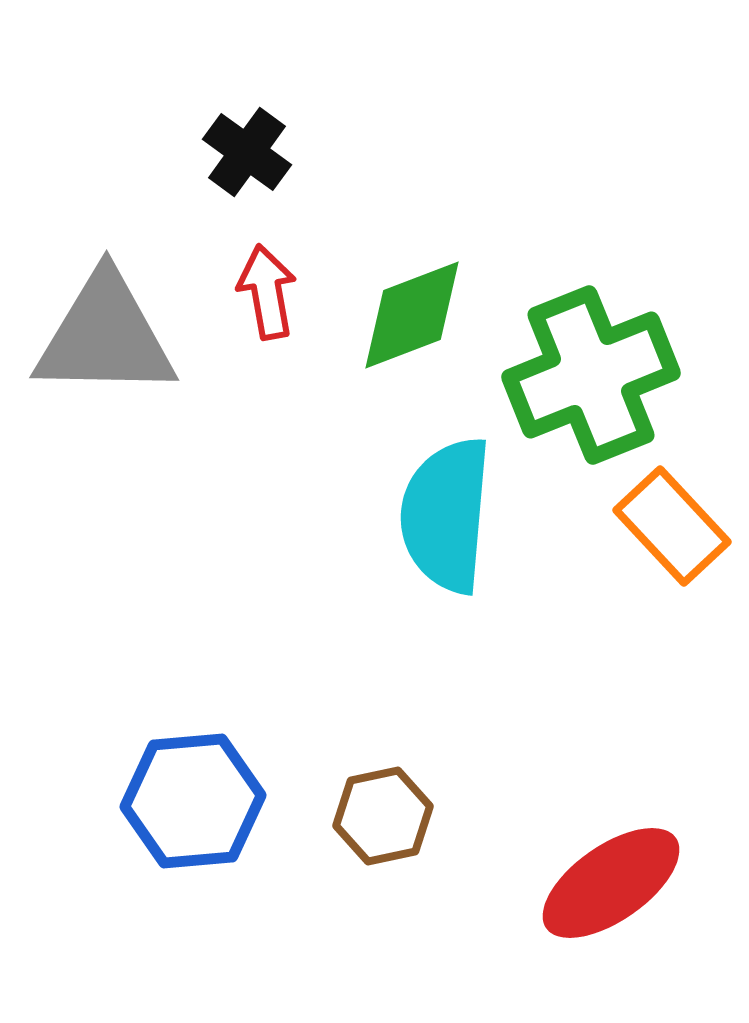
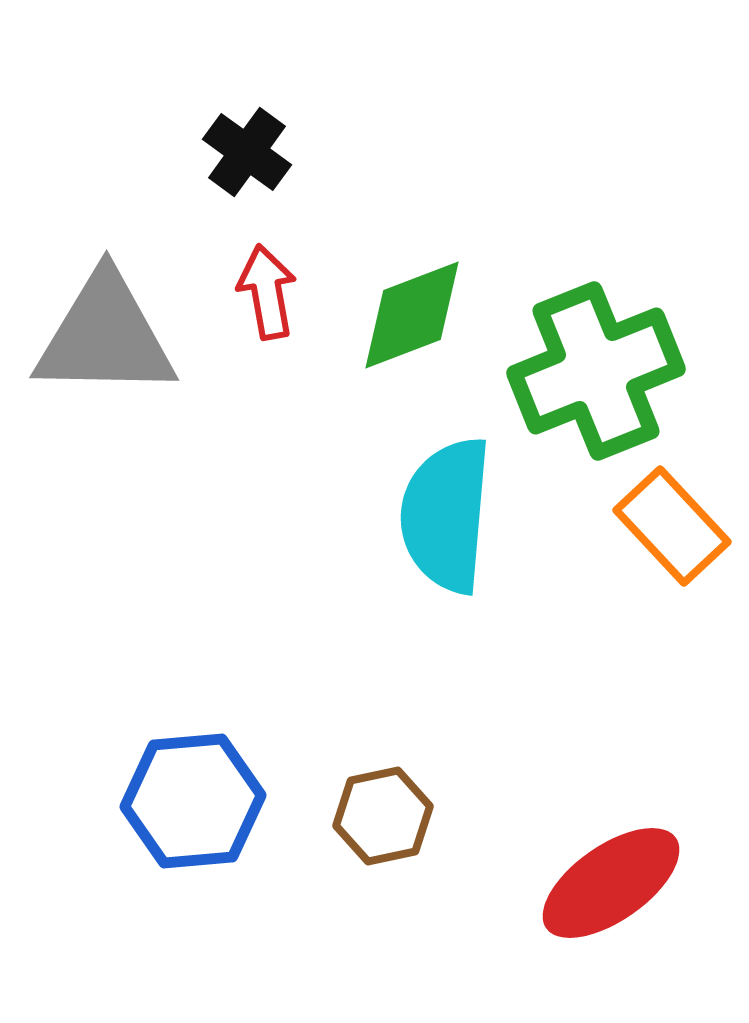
green cross: moved 5 px right, 4 px up
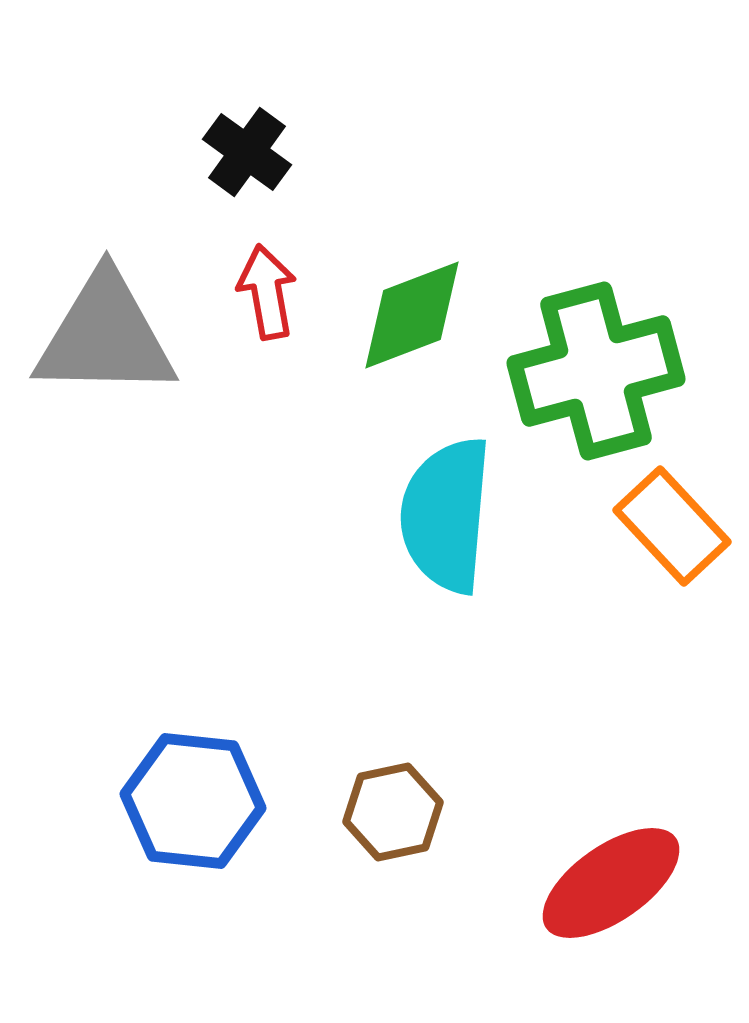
green cross: rotated 7 degrees clockwise
blue hexagon: rotated 11 degrees clockwise
brown hexagon: moved 10 px right, 4 px up
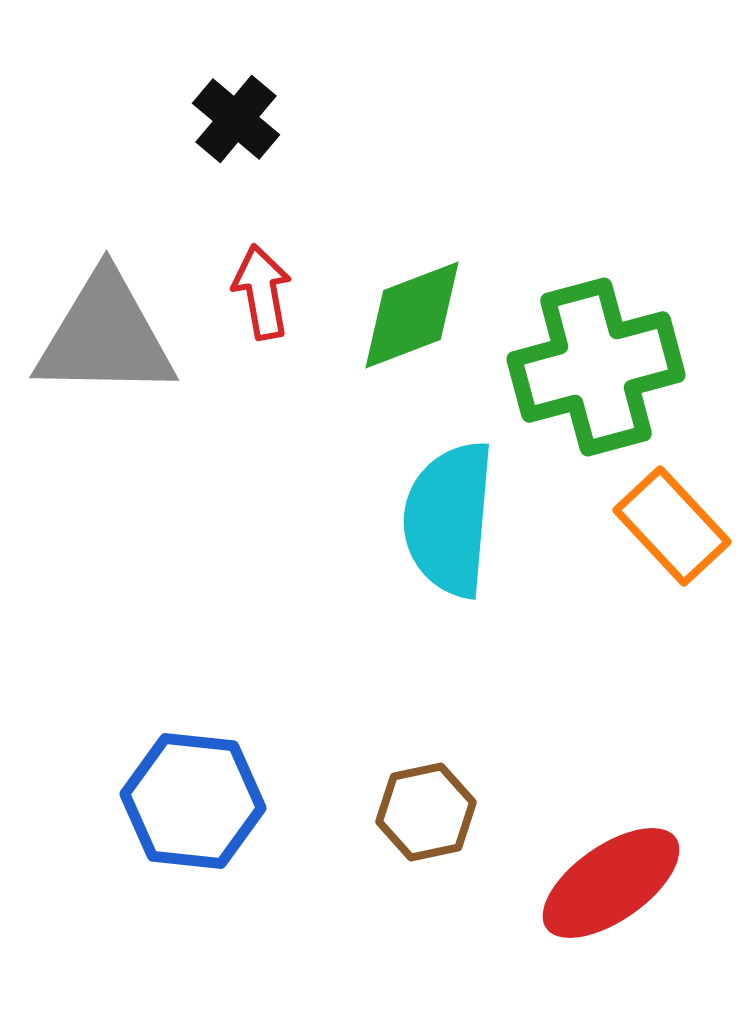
black cross: moved 11 px left, 33 px up; rotated 4 degrees clockwise
red arrow: moved 5 px left
green cross: moved 4 px up
cyan semicircle: moved 3 px right, 4 px down
brown hexagon: moved 33 px right
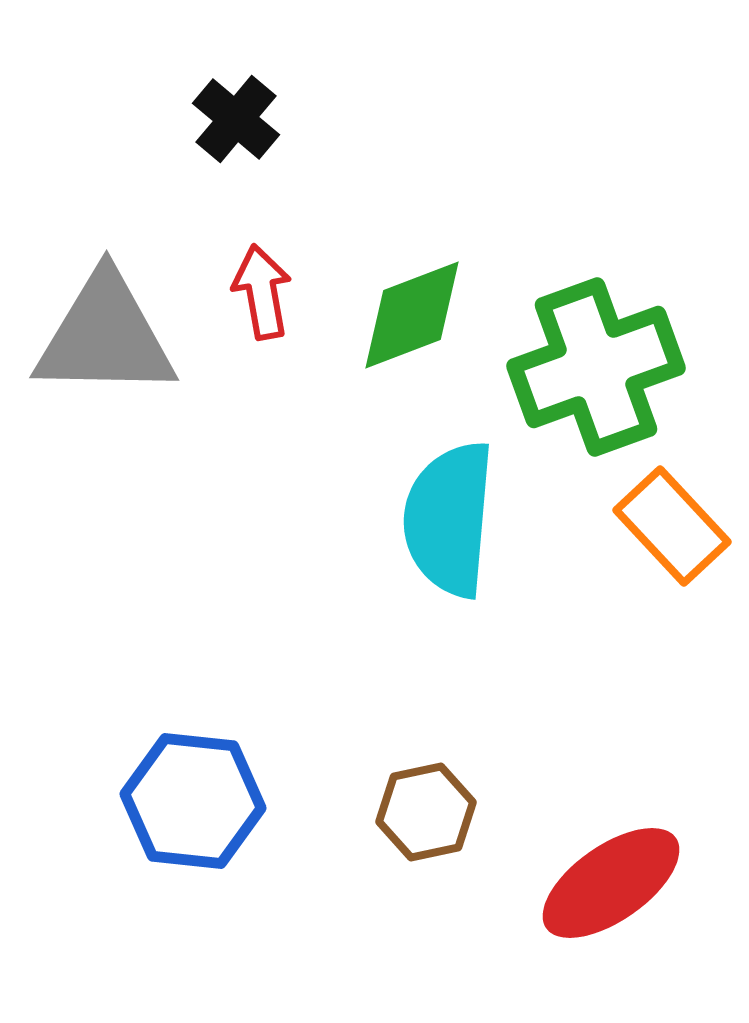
green cross: rotated 5 degrees counterclockwise
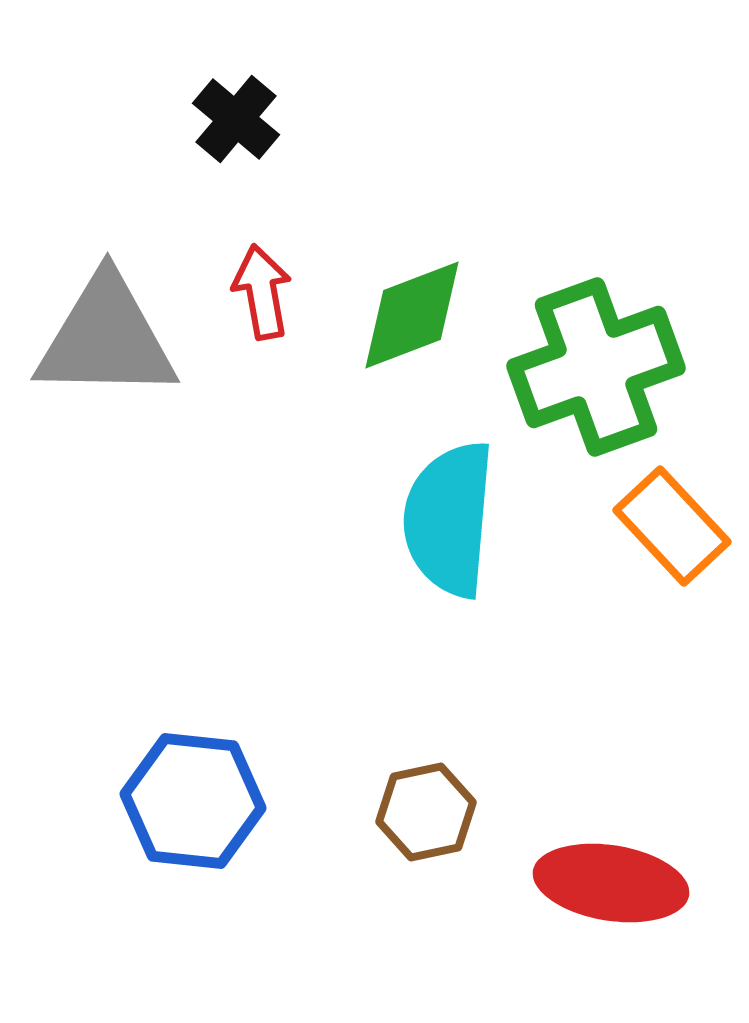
gray triangle: moved 1 px right, 2 px down
red ellipse: rotated 44 degrees clockwise
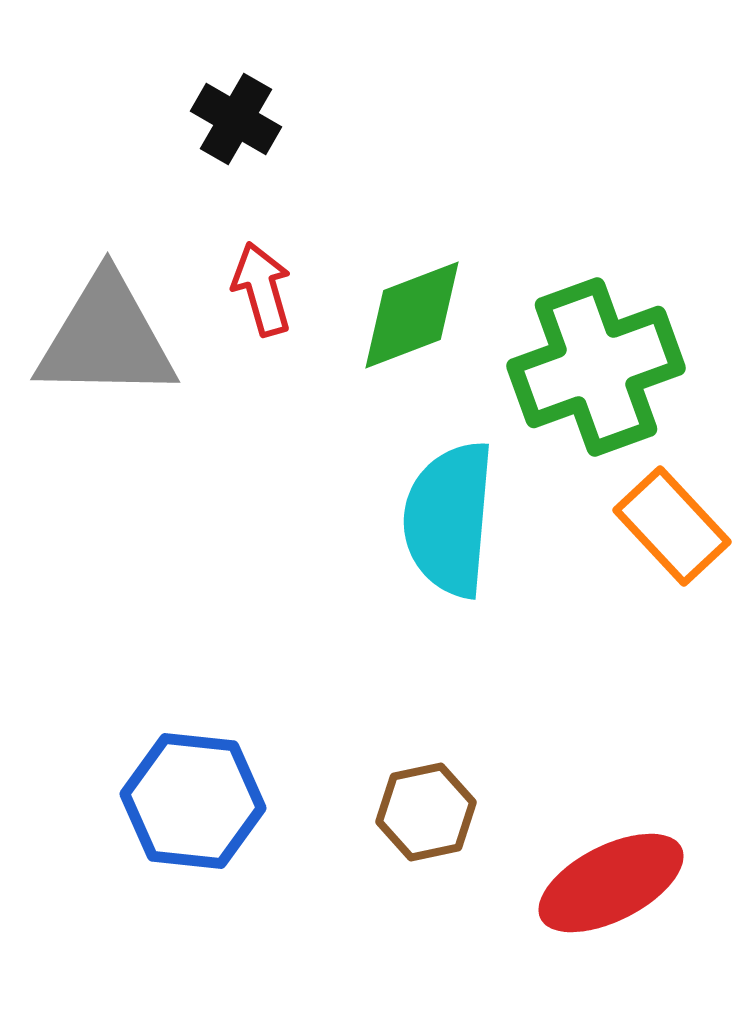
black cross: rotated 10 degrees counterclockwise
red arrow: moved 3 px up; rotated 6 degrees counterclockwise
red ellipse: rotated 36 degrees counterclockwise
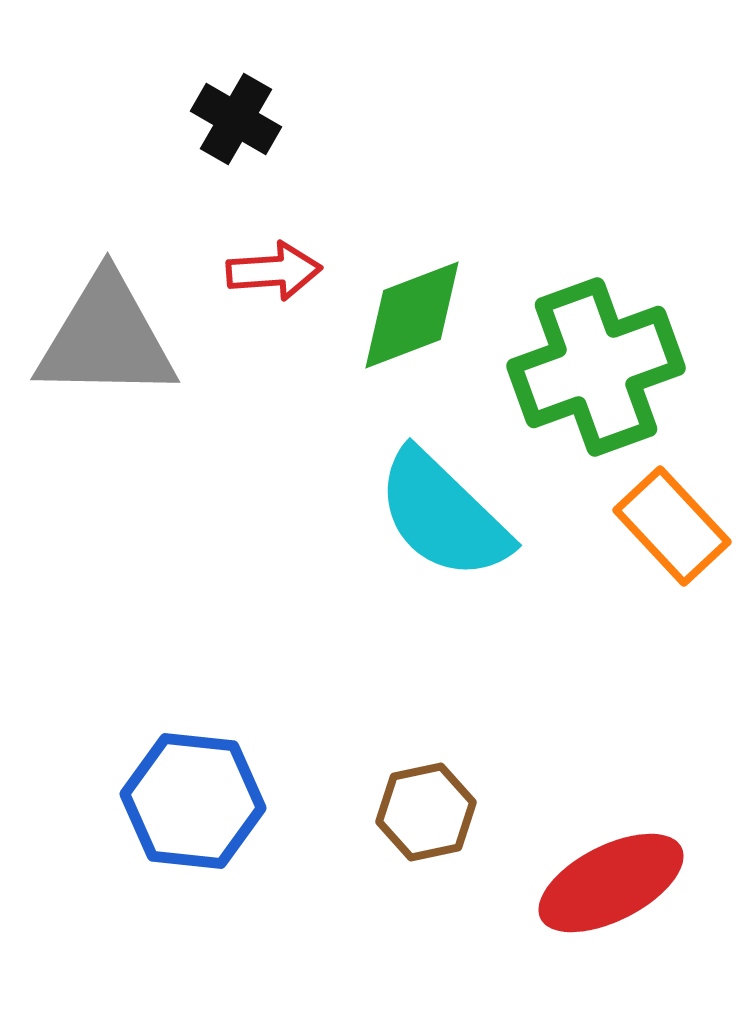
red arrow: moved 12 px right, 18 px up; rotated 102 degrees clockwise
cyan semicircle: moved 6 px left, 4 px up; rotated 51 degrees counterclockwise
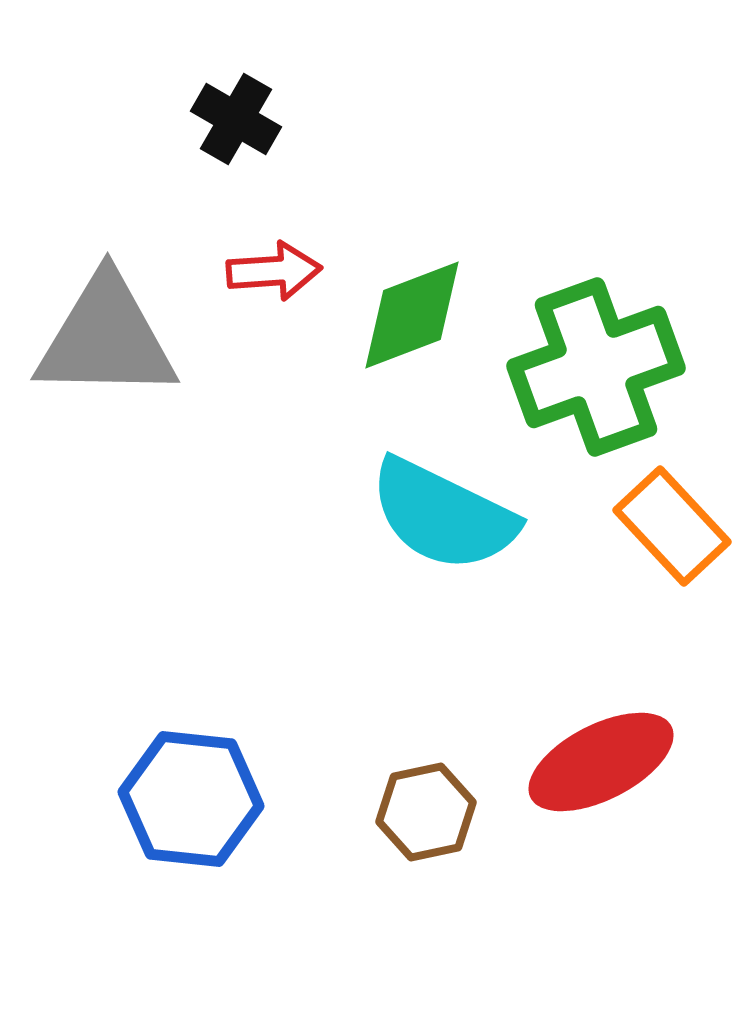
cyan semicircle: rotated 18 degrees counterclockwise
blue hexagon: moved 2 px left, 2 px up
red ellipse: moved 10 px left, 121 px up
